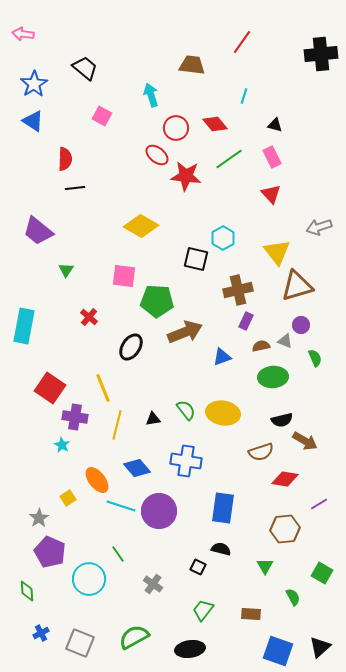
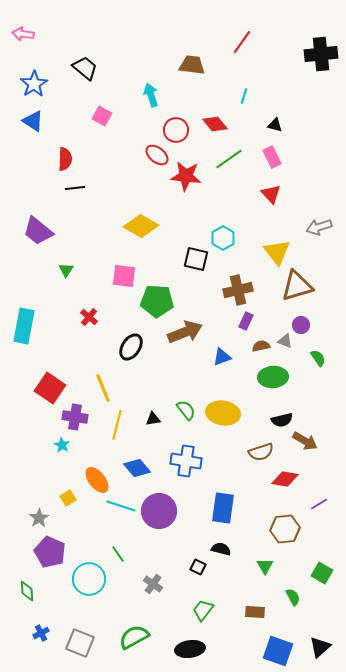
red circle at (176, 128): moved 2 px down
green semicircle at (315, 358): moved 3 px right; rotated 12 degrees counterclockwise
brown rectangle at (251, 614): moved 4 px right, 2 px up
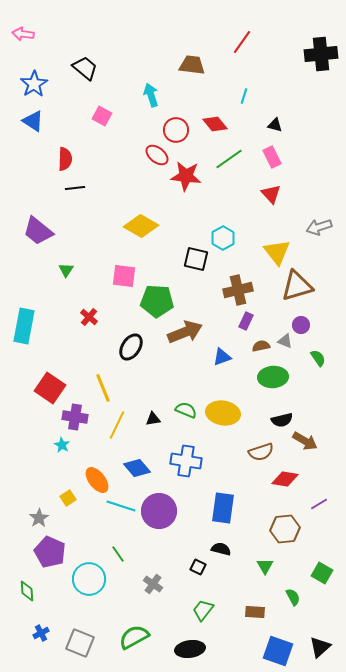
green semicircle at (186, 410): rotated 30 degrees counterclockwise
yellow line at (117, 425): rotated 12 degrees clockwise
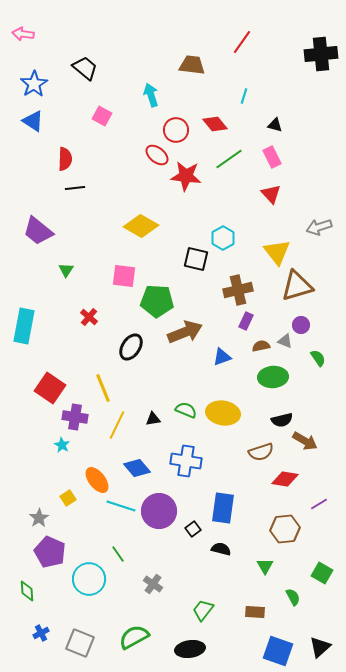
black square at (198, 567): moved 5 px left, 38 px up; rotated 28 degrees clockwise
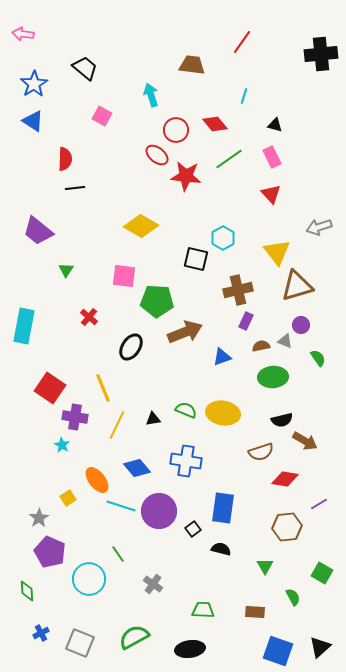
brown hexagon at (285, 529): moved 2 px right, 2 px up
green trapezoid at (203, 610): rotated 55 degrees clockwise
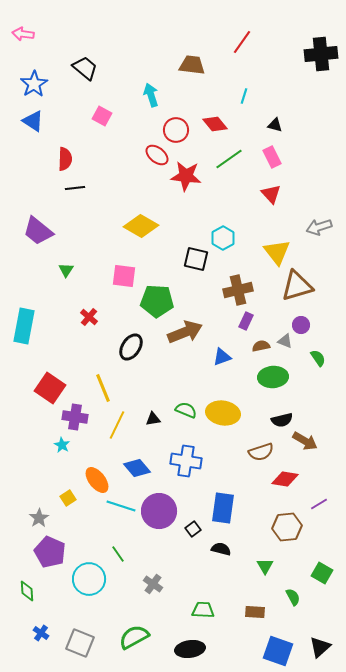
blue cross at (41, 633): rotated 28 degrees counterclockwise
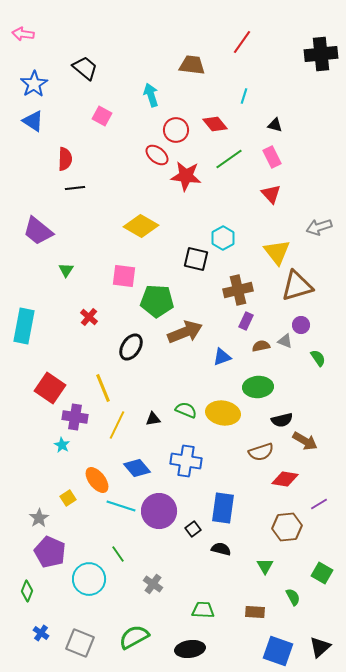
green ellipse at (273, 377): moved 15 px left, 10 px down
green diamond at (27, 591): rotated 25 degrees clockwise
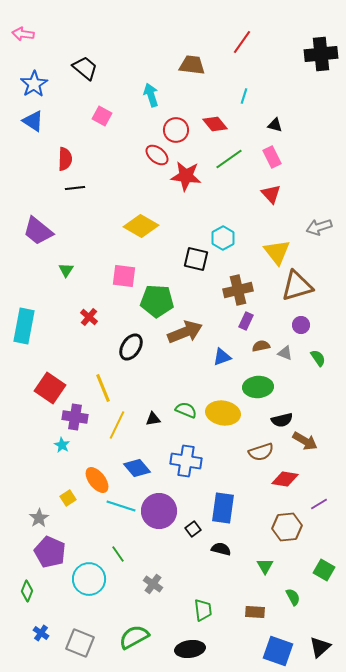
gray triangle at (285, 341): moved 12 px down
green square at (322, 573): moved 2 px right, 3 px up
green trapezoid at (203, 610): rotated 80 degrees clockwise
